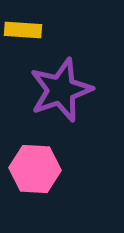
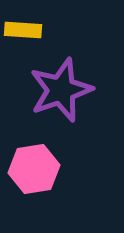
pink hexagon: moved 1 px left; rotated 12 degrees counterclockwise
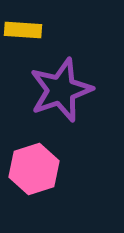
pink hexagon: rotated 9 degrees counterclockwise
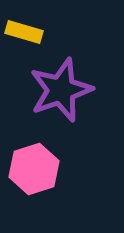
yellow rectangle: moved 1 px right, 2 px down; rotated 12 degrees clockwise
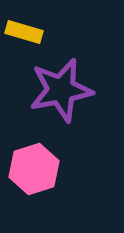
purple star: rotated 8 degrees clockwise
